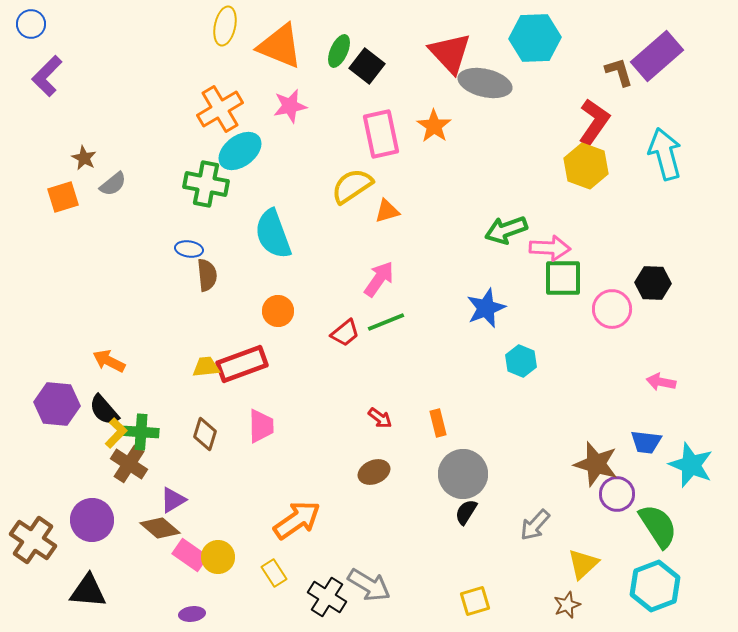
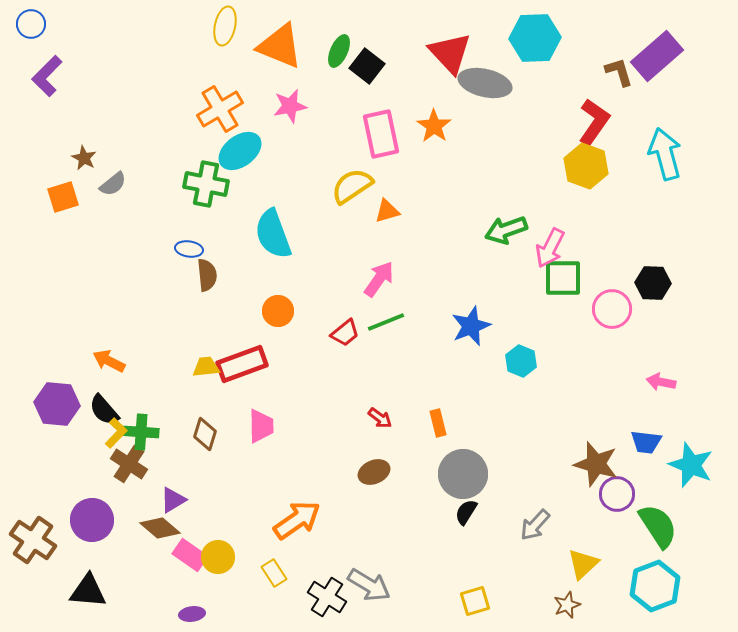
pink arrow at (550, 248): rotated 114 degrees clockwise
blue star at (486, 308): moved 15 px left, 18 px down
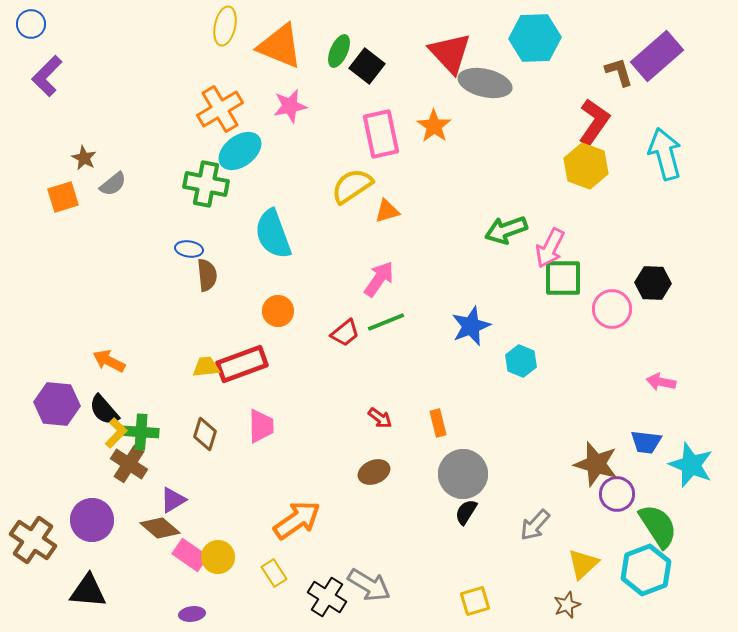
cyan hexagon at (655, 586): moved 9 px left, 16 px up
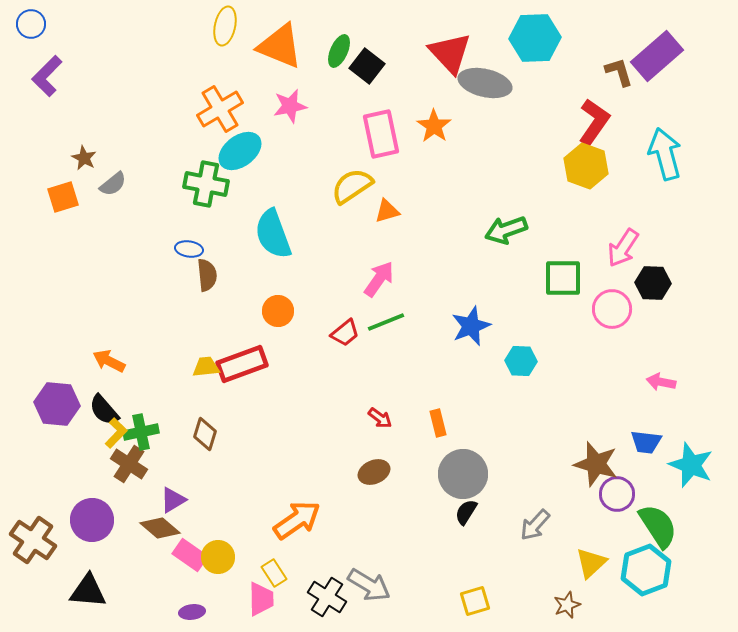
pink arrow at (550, 248): moved 73 px right; rotated 6 degrees clockwise
cyan hexagon at (521, 361): rotated 20 degrees counterclockwise
pink trapezoid at (261, 426): moved 173 px down
green cross at (141, 432): rotated 16 degrees counterclockwise
yellow triangle at (583, 564): moved 8 px right, 1 px up
purple ellipse at (192, 614): moved 2 px up
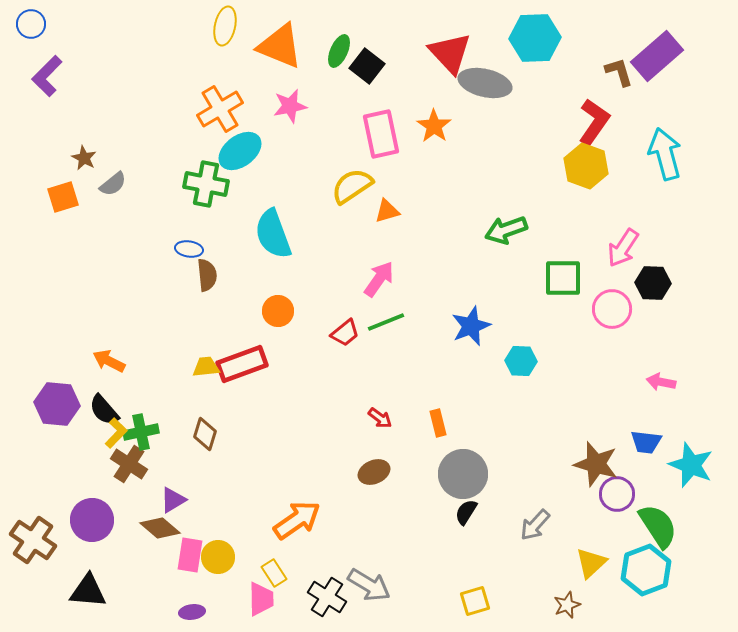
pink rectangle at (190, 555): rotated 64 degrees clockwise
